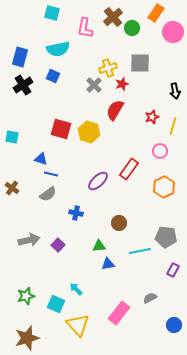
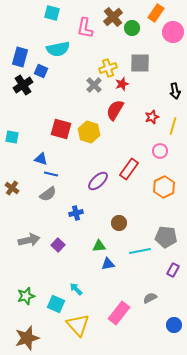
blue square at (53, 76): moved 12 px left, 5 px up
blue cross at (76, 213): rotated 24 degrees counterclockwise
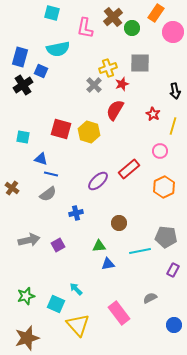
red star at (152, 117): moved 1 px right, 3 px up; rotated 24 degrees counterclockwise
cyan square at (12, 137): moved 11 px right
red rectangle at (129, 169): rotated 15 degrees clockwise
purple square at (58, 245): rotated 16 degrees clockwise
pink rectangle at (119, 313): rotated 75 degrees counterclockwise
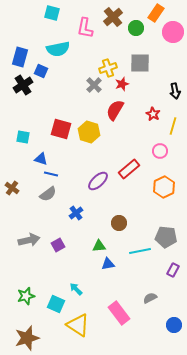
green circle at (132, 28): moved 4 px right
blue cross at (76, 213): rotated 24 degrees counterclockwise
yellow triangle at (78, 325): rotated 15 degrees counterclockwise
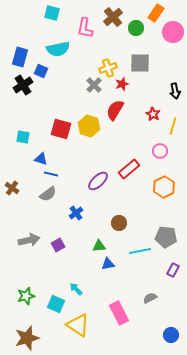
yellow hexagon at (89, 132): moved 6 px up
pink rectangle at (119, 313): rotated 10 degrees clockwise
blue circle at (174, 325): moved 3 px left, 10 px down
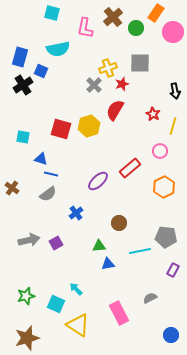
yellow hexagon at (89, 126): rotated 25 degrees clockwise
red rectangle at (129, 169): moved 1 px right, 1 px up
purple square at (58, 245): moved 2 px left, 2 px up
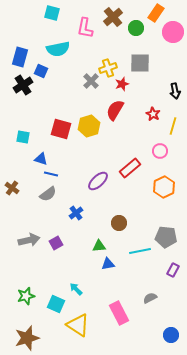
gray cross at (94, 85): moved 3 px left, 4 px up
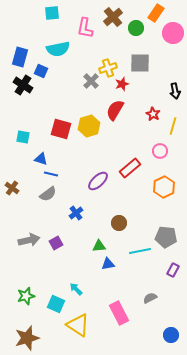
cyan square at (52, 13): rotated 21 degrees counterclockwise
pink circle at (173, 32): moved 1 px down
black cross at (23, 85): rotated 24 degrees counterclockwise
